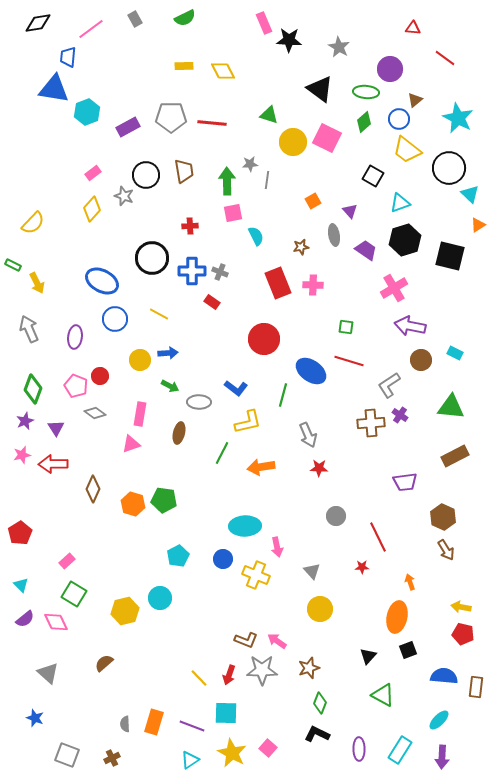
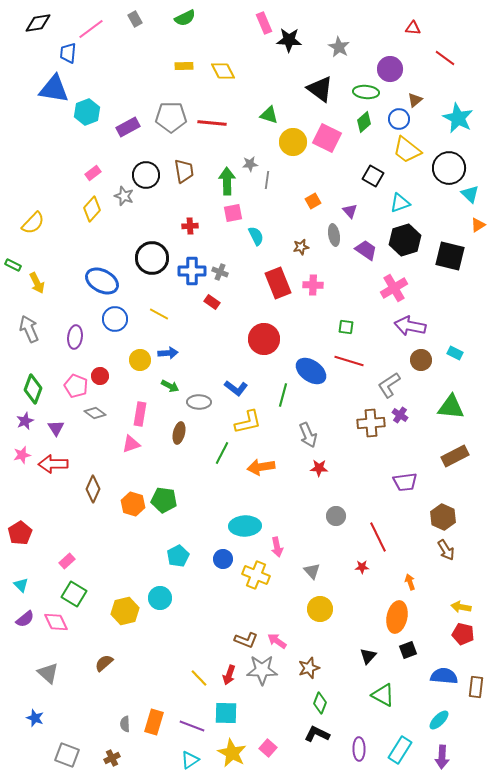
blue trapezoid at (68, 57): moved 4 px up
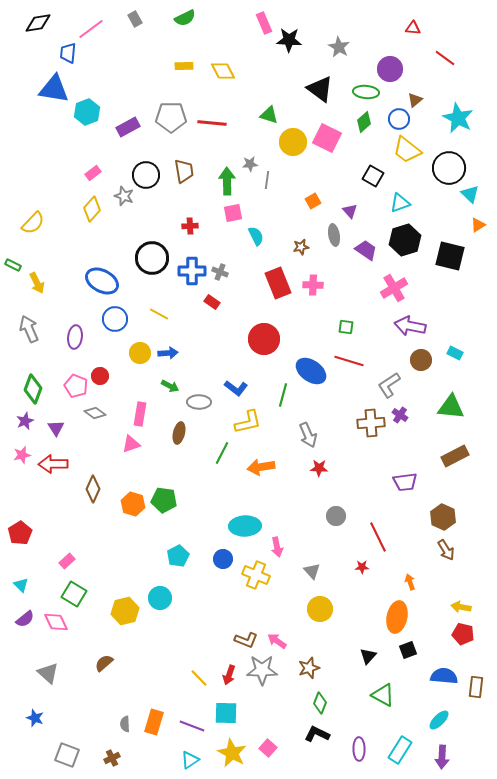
yellow circle at (140, 360): moved 7 px up
